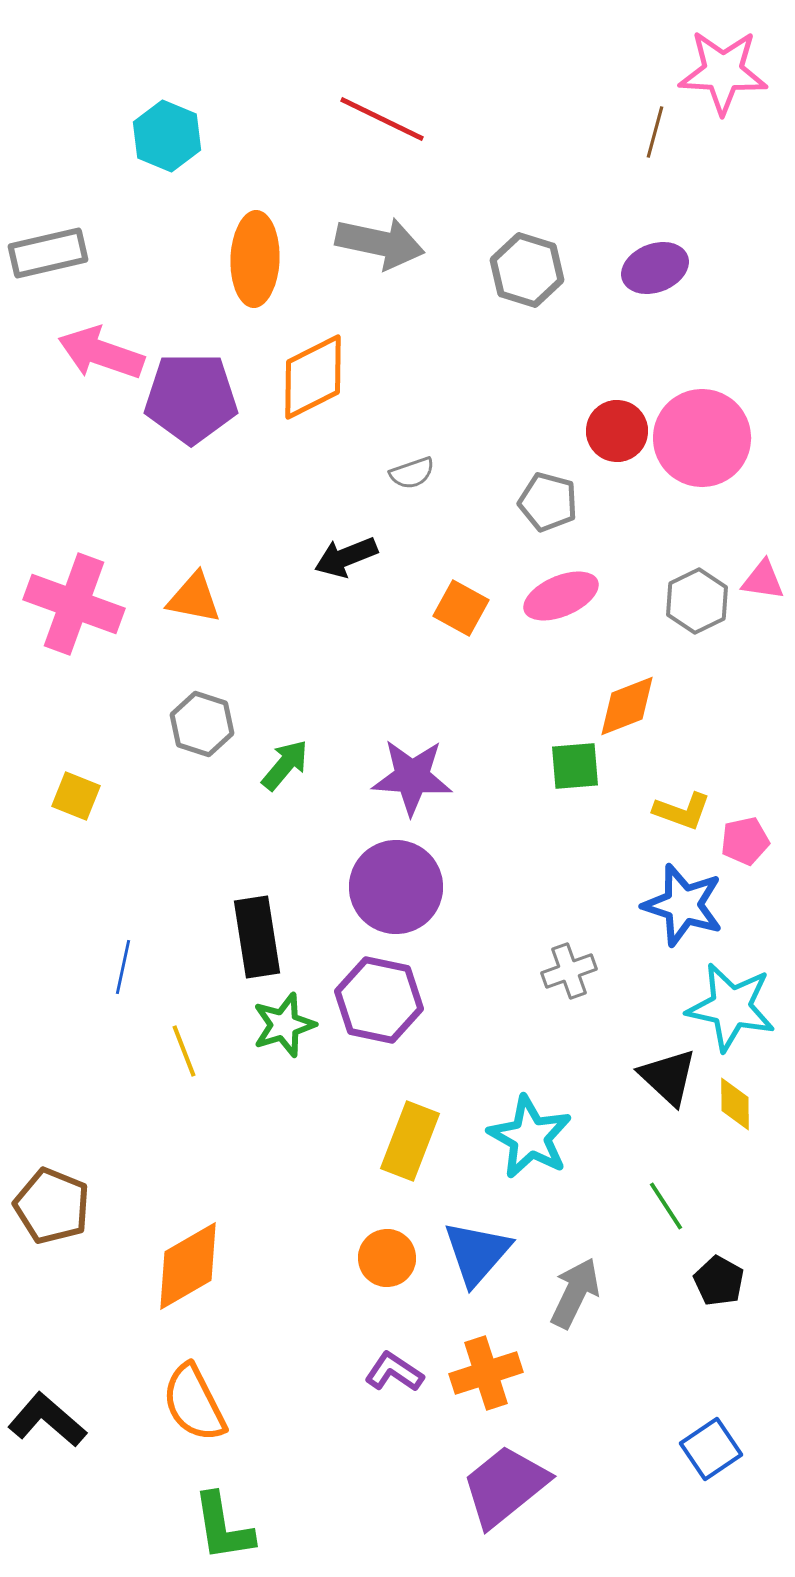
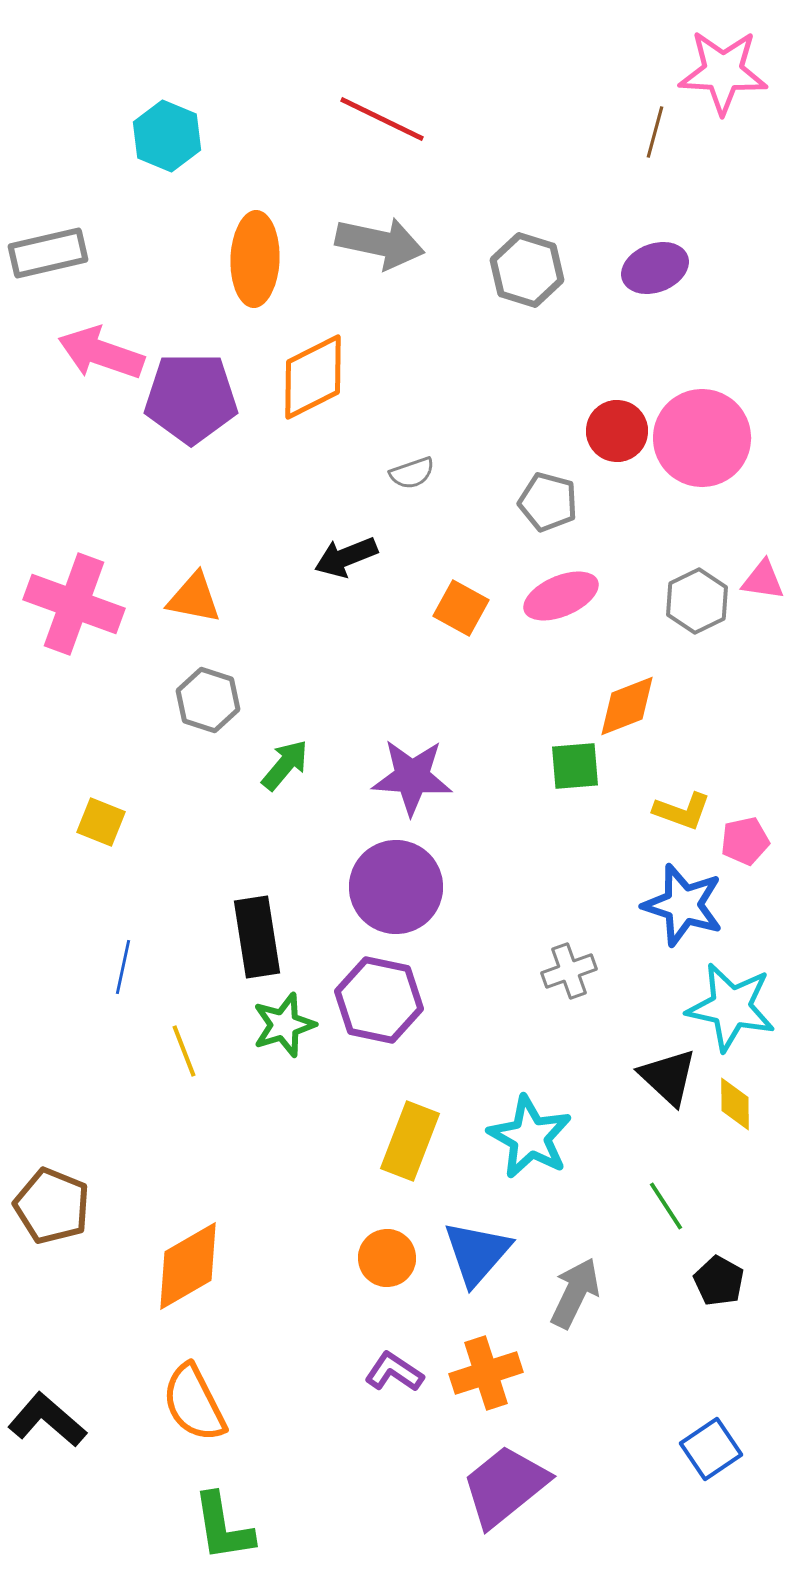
gray hexagon at (202, 724): moved 6 px right, 24 px up
yellow square at (76, 796): moved 25 px right, 26 px down
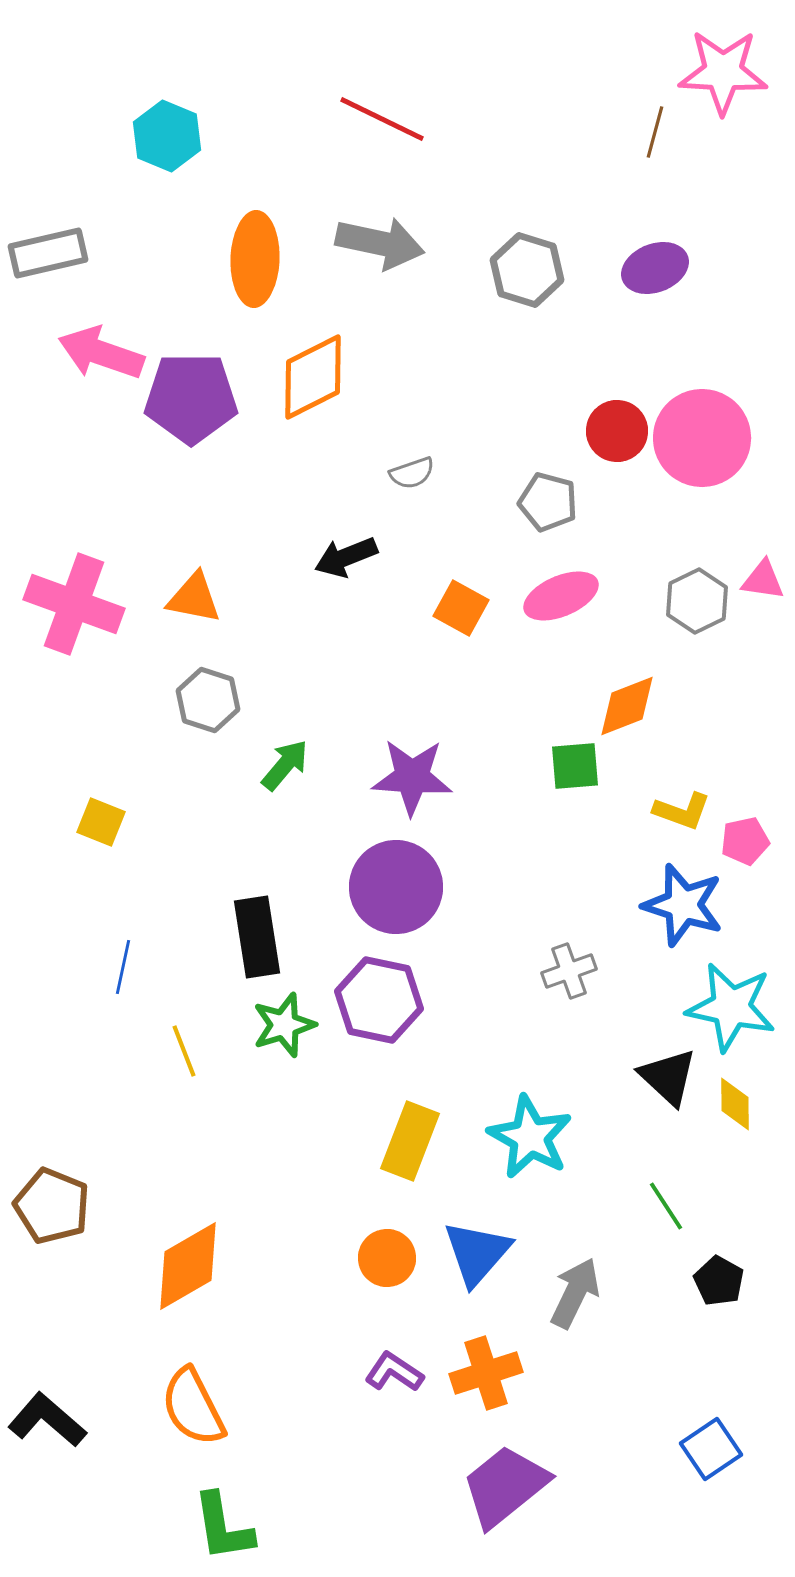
orange semicircle at (194, 1403): moved 1 px left, 4 px down
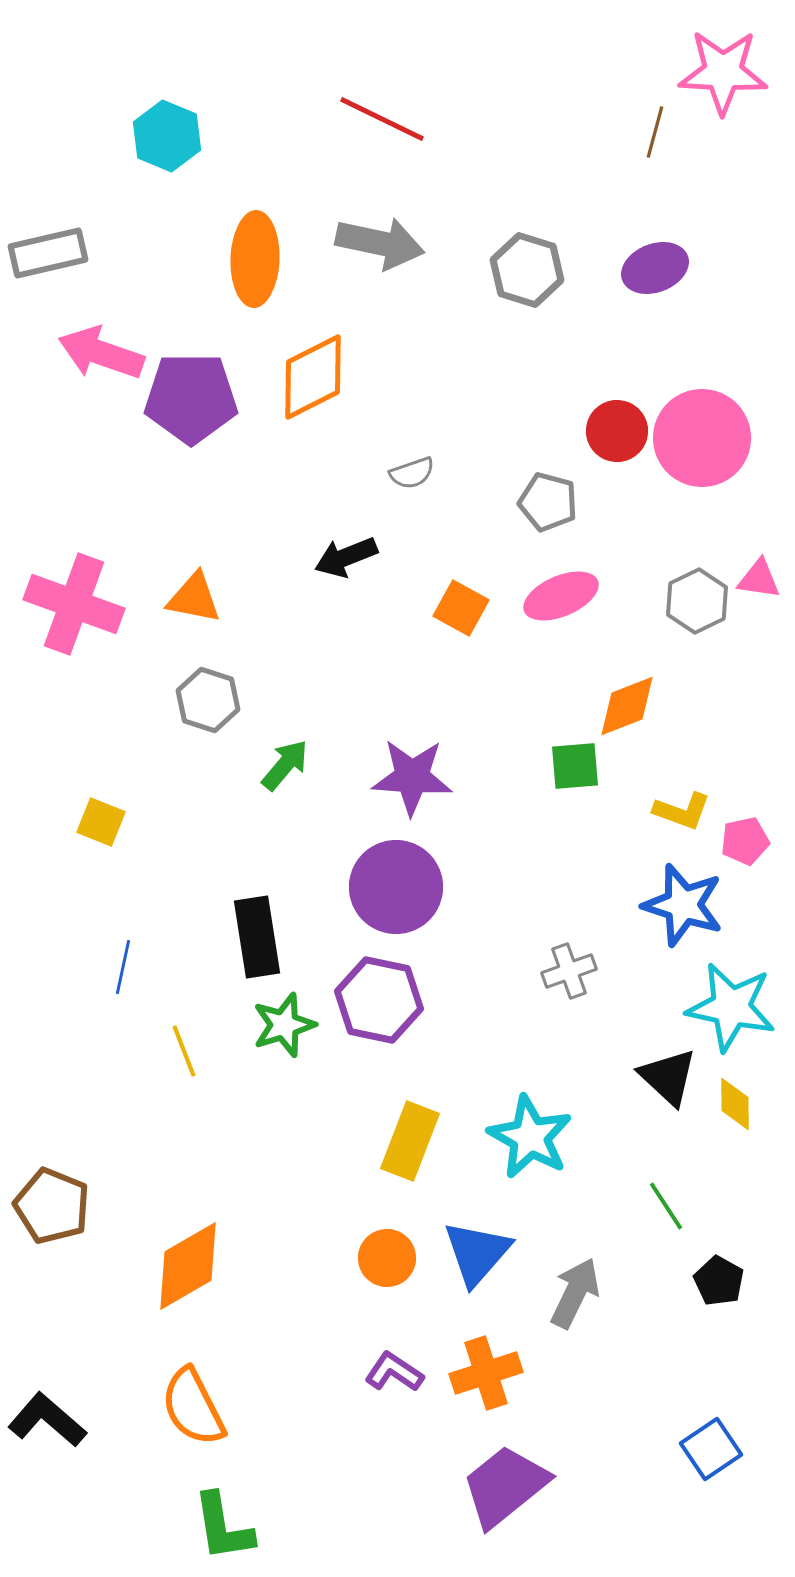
pink triangle at (763, 580): moved 4 px left, 1 px up
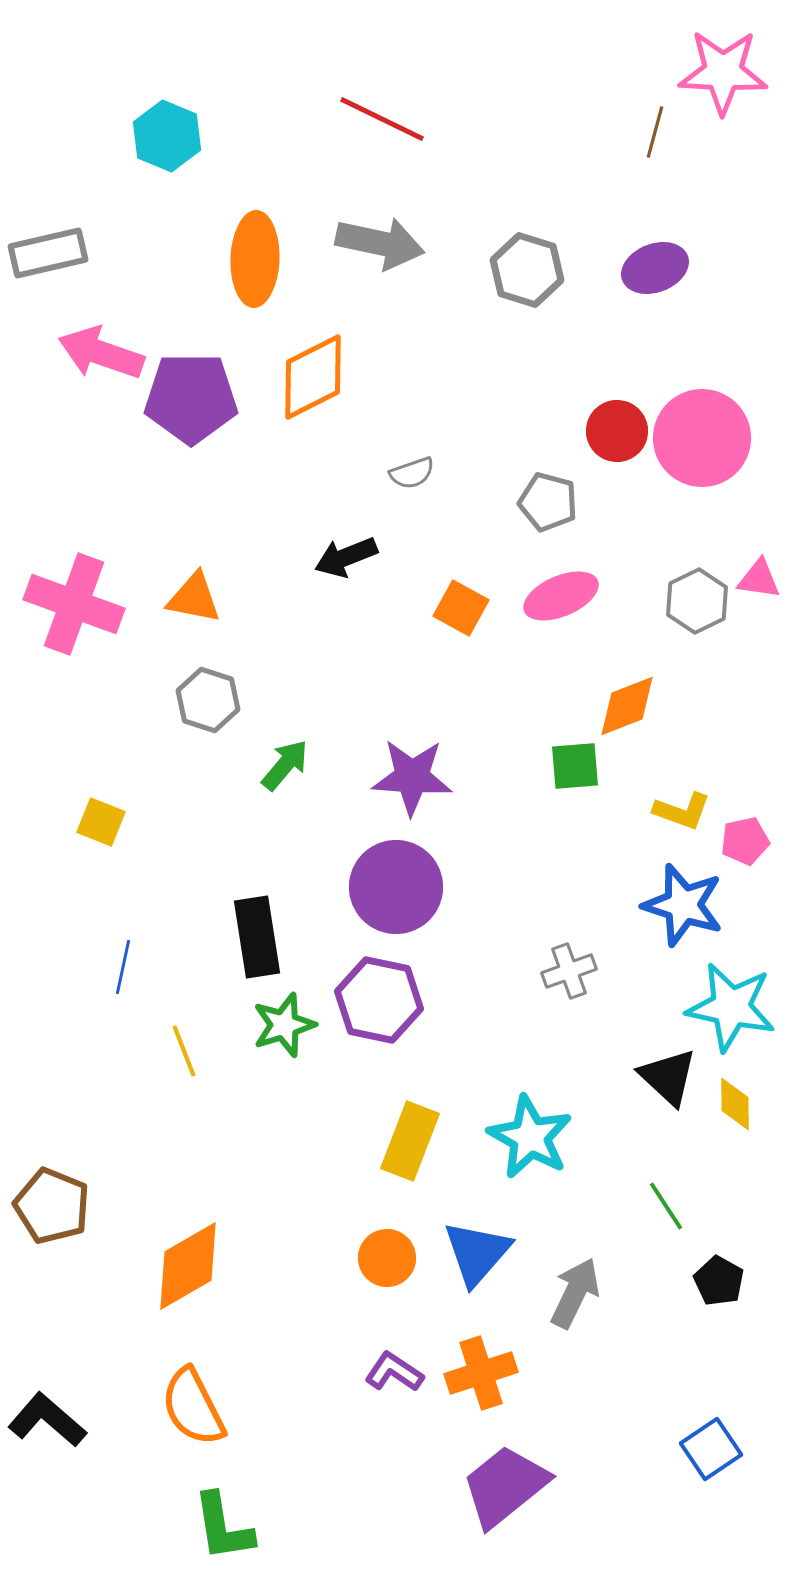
orange cross at (486, 1373): moved 5 px left
